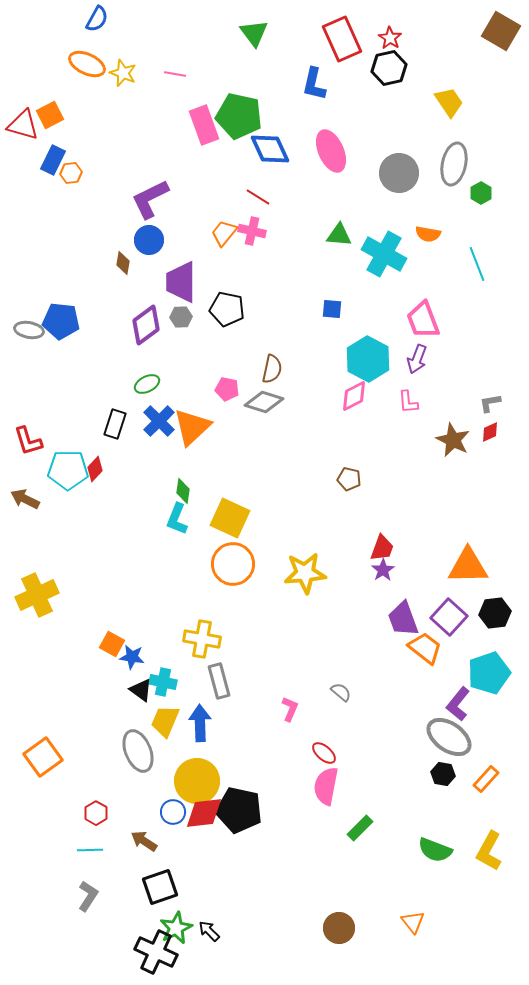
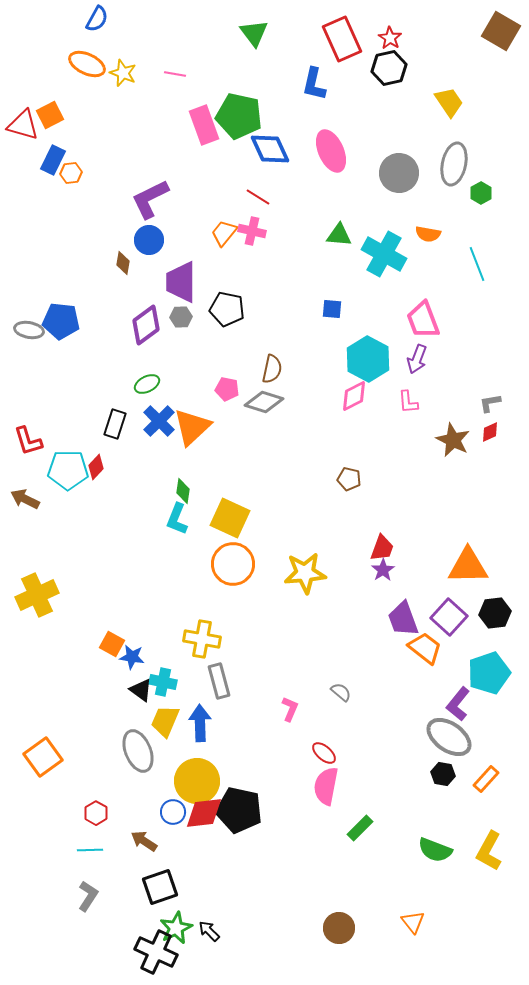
red diamond at (95, 469): moved 1 px right, 2 px up
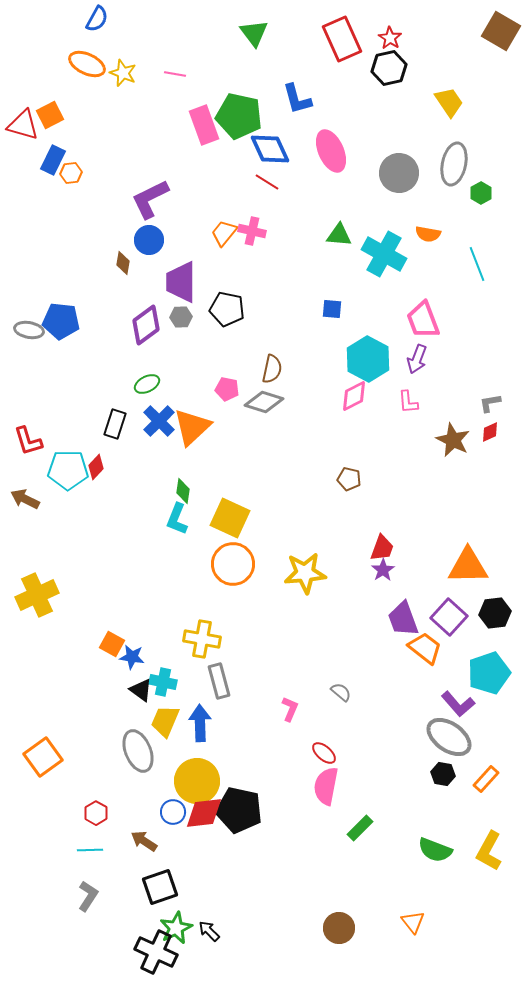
blue L-shape at (314, 84): moved 17 px left, 15 px down; rotated 28 degrees counterclockwise
red line at (258, 197): moved 9 px right, 15 px up
purple L-shape at (458, 704): rotated 80 degrees counterclockwise
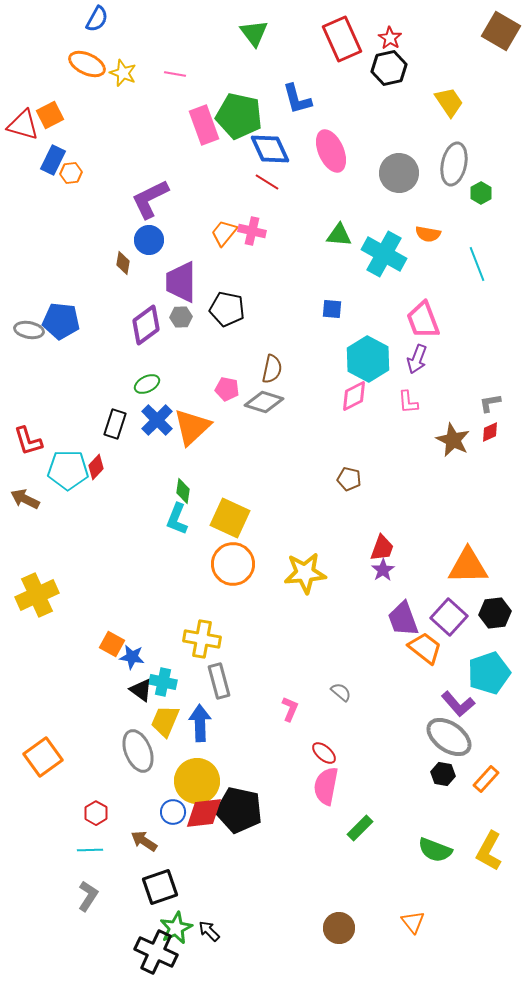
blue cross at (159, 421): moved 2 px left, 1 px up
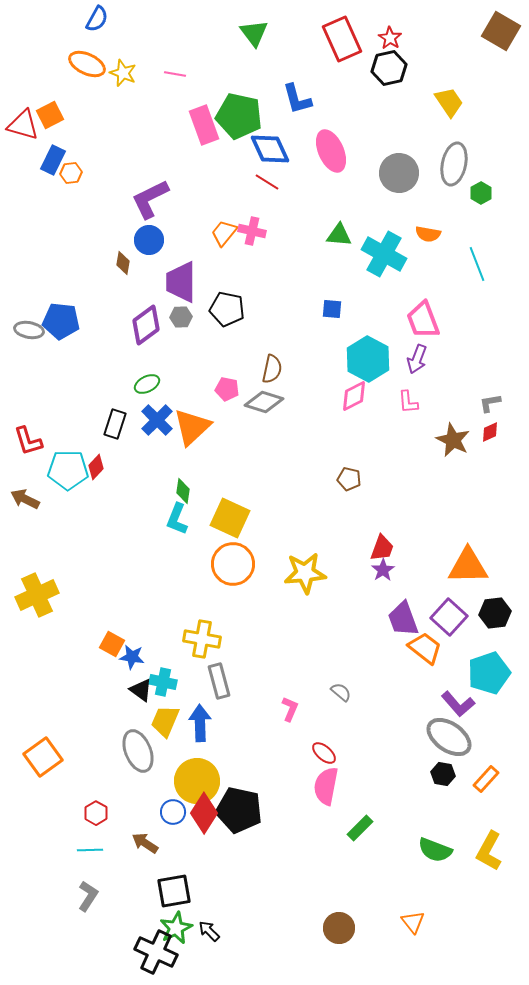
red diamond at (204, 813): rotated 51 degrees counterclockwise
brown arrow at (144, 841): moved 1 px right, 2 px down
black square at (160, 887): moved 14 px right, 4 px down; rotated 9 degrees clockwise
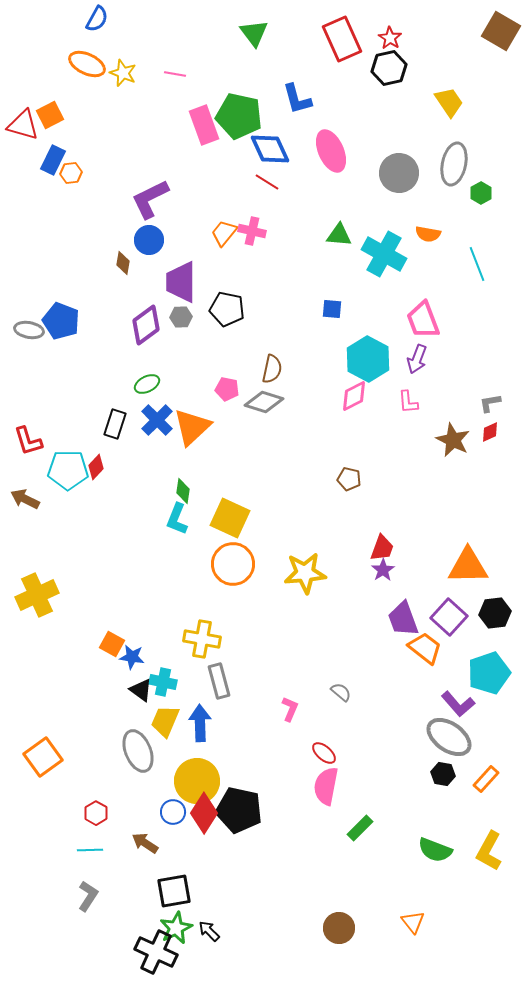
blue pentagon at (61, 321): rotated 15 degrees clockwise
